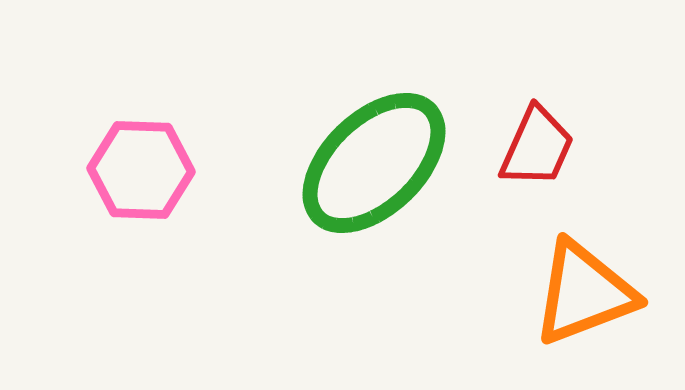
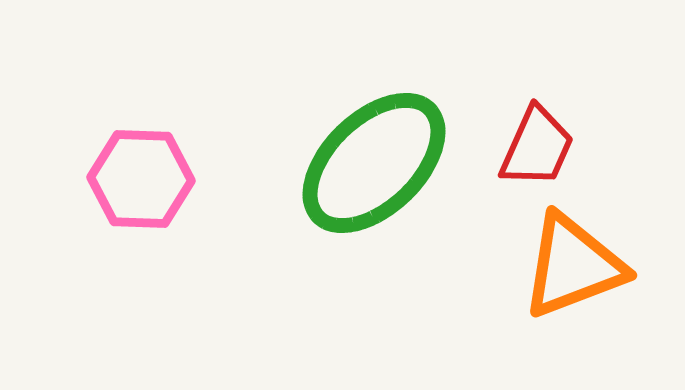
pink hexagon: moved 9 px down
orange triangle: moved 11 px left, 27 px up
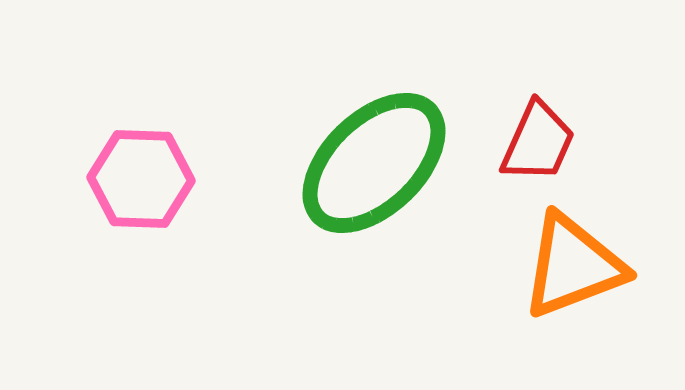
red trapezoid: moved 1 px right, 5 px up
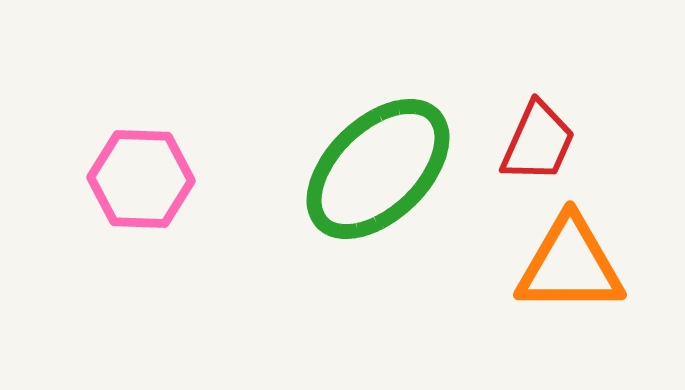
green ellipse: moved 4 px right, 6 px down
orange triangle: moved 3 px left, 1 px up; rotated 21 degrees clockwise
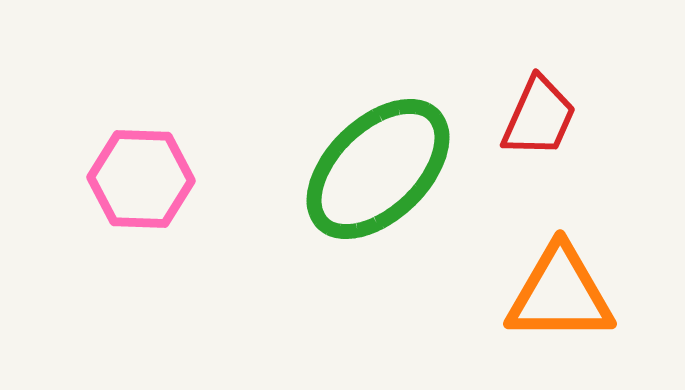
red trapezoid: moved 1 px right, 25 px up
orange triangle: moved 10 px left, 29 px down
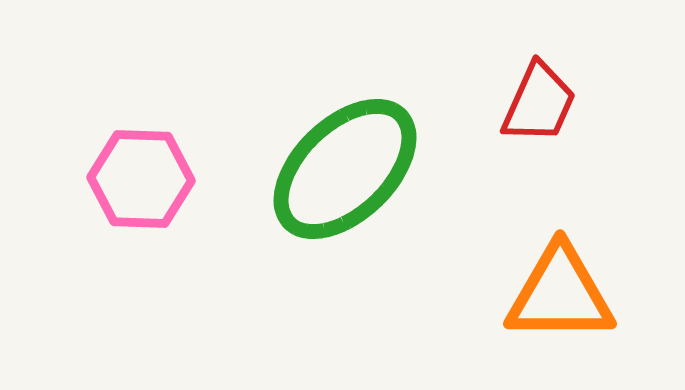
red trapezoid: moved 14 px up
green ellipse: moved 33 px left
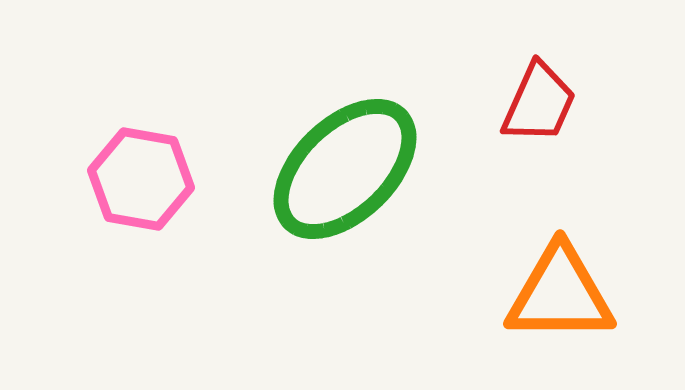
pink hexagon: rotated 8 degrees clockwise
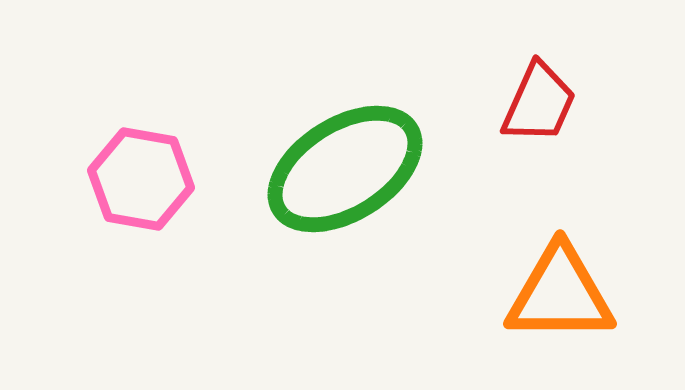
green ellipse: rotated 12 degrees clockwise
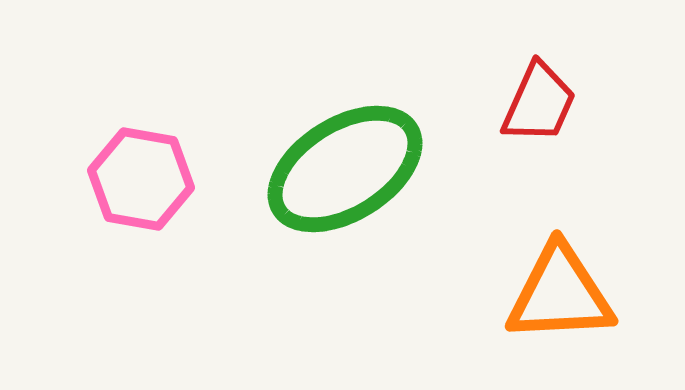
orange triangle: rotated 3 degrees counterclockwise
